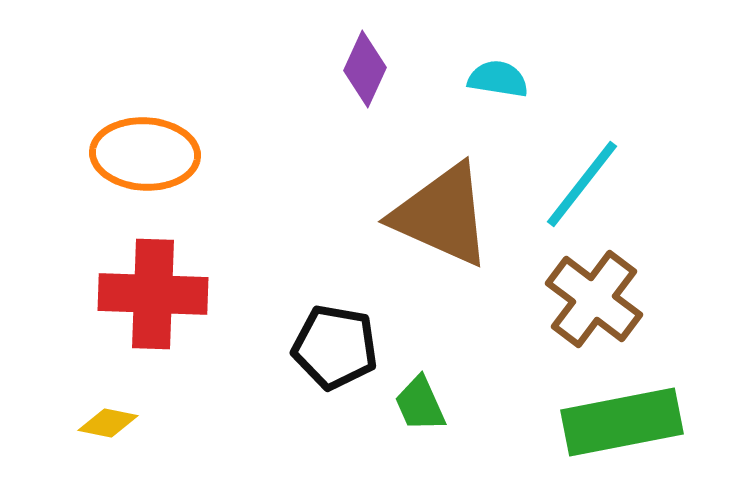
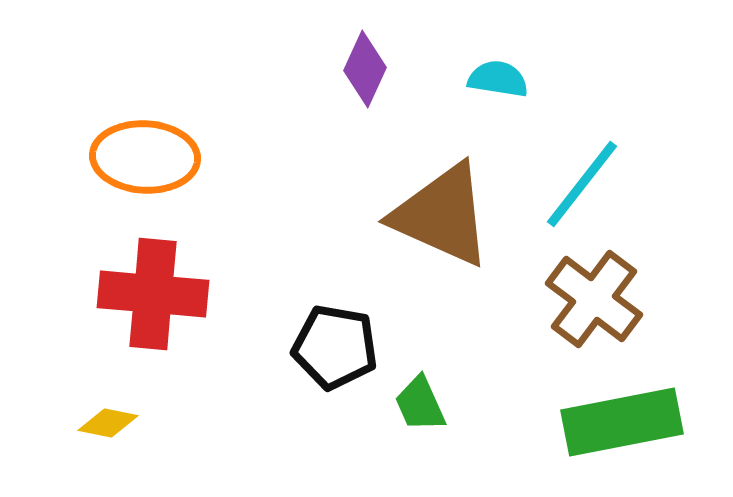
orange ellipse: moved 3 px down
red cross: rotated 3 degrees clockwise
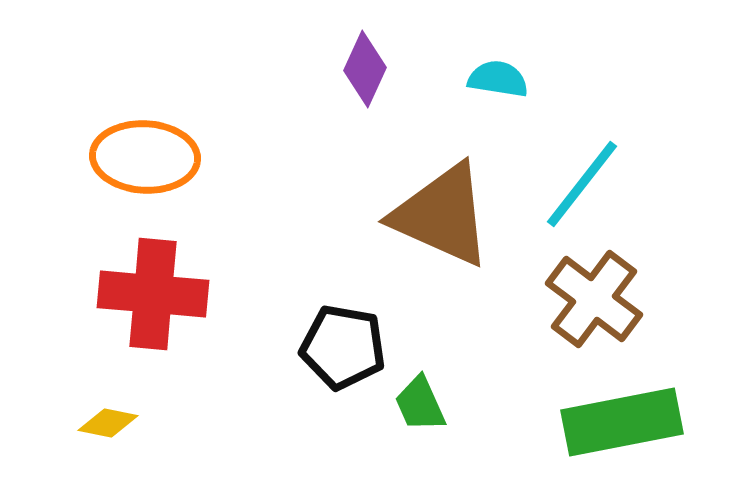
black pentagon: moved 8 px right
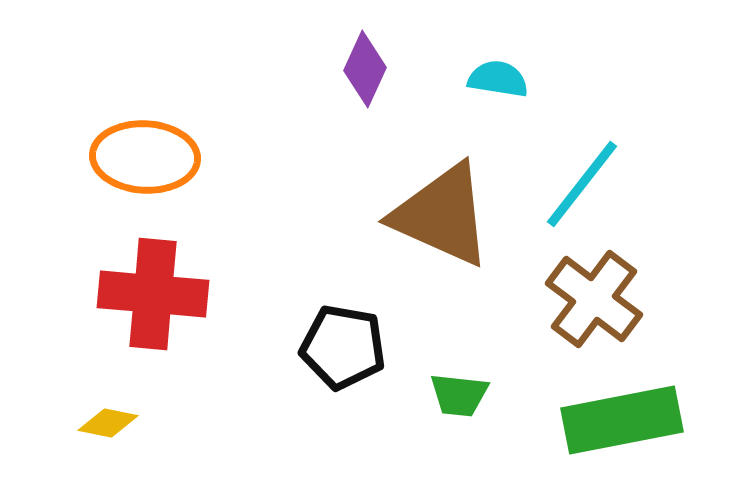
green trapezoid: moved 39 px right, 9 px up; rotated 60 degrees counterclockwise
green rectangle: moved 2 px up
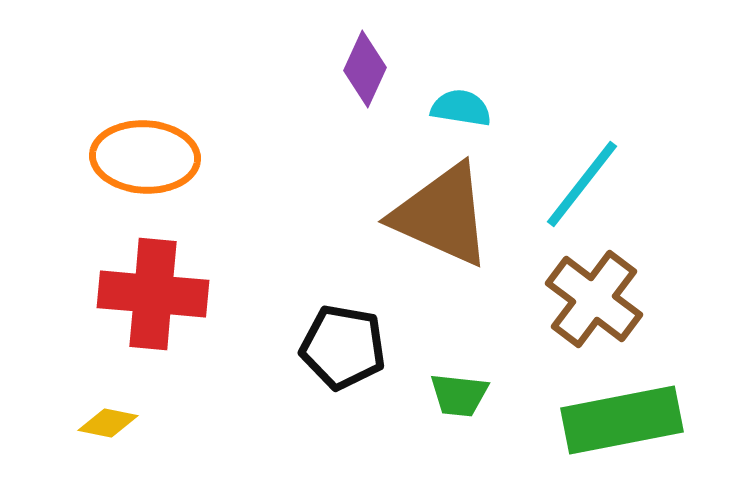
cyan semicircle: moved 37 px left, 29 px down
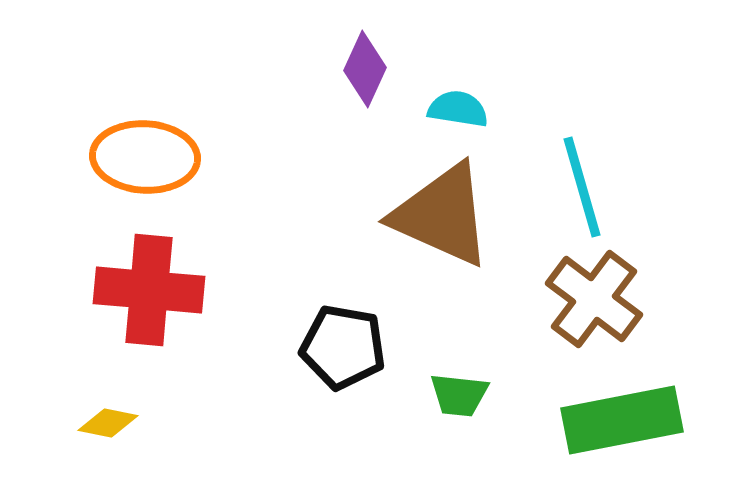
cyan semicircle: moved 3 px left, 1 px down
cyan line: moved 3 px down; rotated 54 degrees counterclockwise
red cross: moved 4 px left, 4 px up
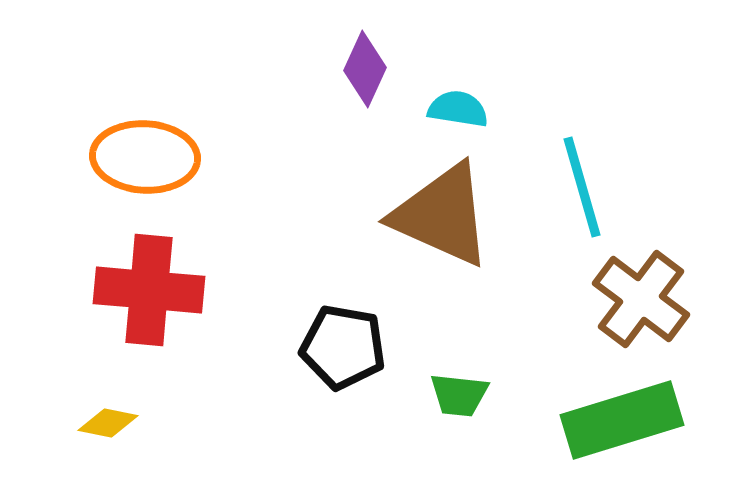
brown cross: moved 47 px right
green rectangle: rotated 6 degrees counterclockwise
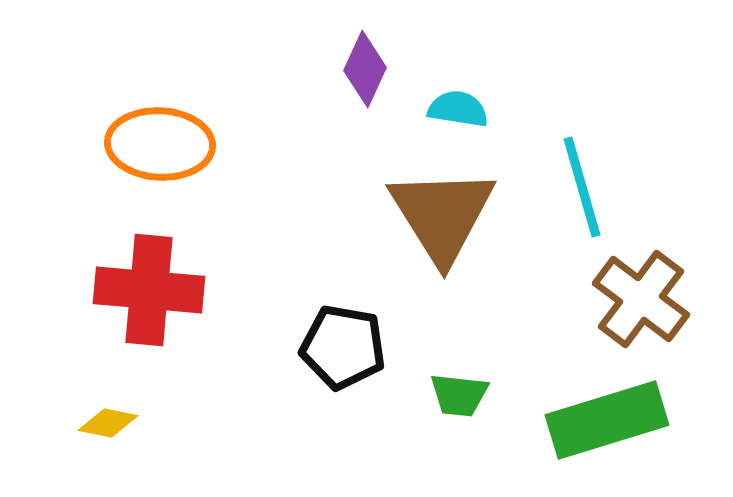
orange ellipse: moved 15 px right, 13 px up
brown triangle: rotated 34 degrees clockwise
green rectangle: moved 15 px left
